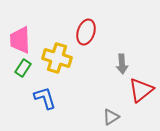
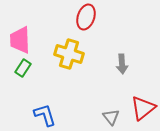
red ellipse: moved 15 px up
yellow cross: moved 12 px right, 4 px up
red triangle: moved 2 px right, 18 px down
blue L-shape: moved 17 px down
gray triangle: rotated 36 degrees counterclockwise
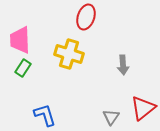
gray arrow: moved 1 px right, 1 px down
gray triangle: rotated 12 degrees clockwise
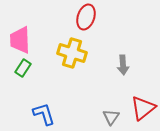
yellow cross: moved 3 px right, 1 px up
blue L-shape: moved 1 px left, 1 px up
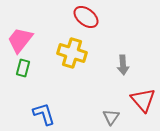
red ellipse: rotated 70 degrees counterclockwise
pink trapezoid: rotated 40 degrees clockwise
green rectangle: rotated 18 degrees counterclockwise
red triangle: moved 8 px up; rotated 32 degrees counterclockwise
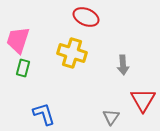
red ellipse: rotated 15 degrees counterclockwise
pink trapezoid: moved 2 px left; rotated 20 degrees counterclockwise
red triangle: rotated 12 degrees clockwise
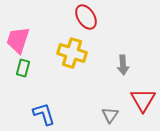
red ellipse: rotated 35 degrees clockwise
gray triangle: moved 1 px left, 2 px up
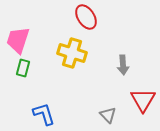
gray triangle: moved 2 px left; rotated 18 degrees counterclockwise
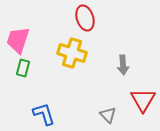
red ellipse: moved 1 px left, 1 px down; rotated 15 degrees clockwise
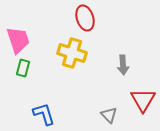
pink trapezoid: rotated 144 degrees clockwise
gray triangle: moved 1 px right
